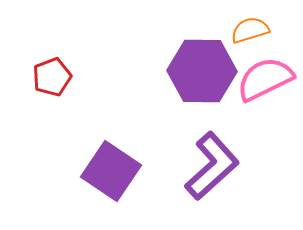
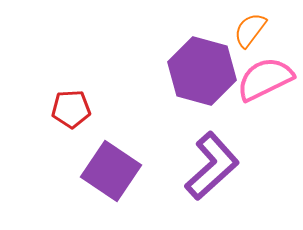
orange semicircle: rotated 36 degrees counterclockwise
purple hexagon: rotated 14 degrees clockwise
red pentagon: moved 19 px right, 32 px down; rotated 18 degrees clockwise
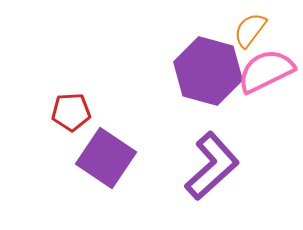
purple hexagon: moved 6 px right
pink semicircle: moved 1 px right, 8 px up
red pentagon: moved 3 px down
purple square: moved 5 px left, 13 px up
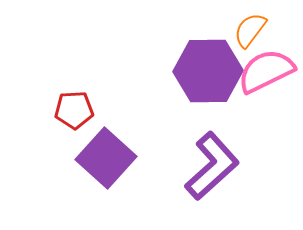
purple hexagon: rotated 16 degrees counterclockwise
red pentagon: moved 3 px right, 2 px up
purple square: rotated 8 degrees clockwise
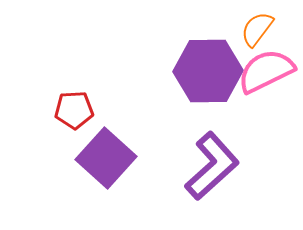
orange semicircle: moved 7 px right, 1 px up
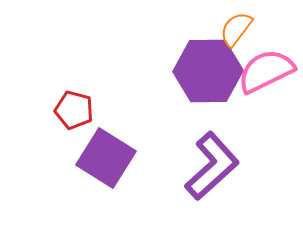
orange semicircle: moved 21 px left
red pentagon: rotated 18 degrees clockwise
purple square: rotated 10 degrees counterclockwise
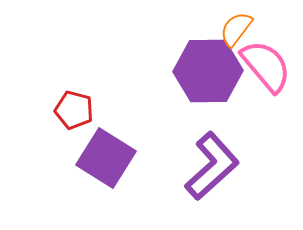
pink semicircle: moved 5 px up; rotated 76 degrees clockwise
